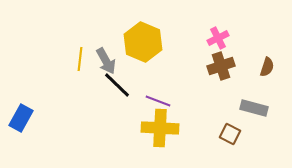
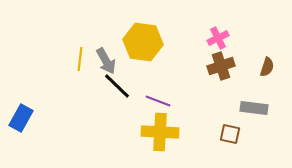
yellow hexagon: rotated 15 degrees counterclockwise
black line: moved 1 px down
gray rectangle: rotated 8 degrees counterclockwise
yellow cross: moved 4 px down
brown square: rotated 15 degrees counterclockwise
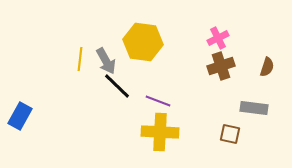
blue rectangle: moved 1 px left, 2 px up
